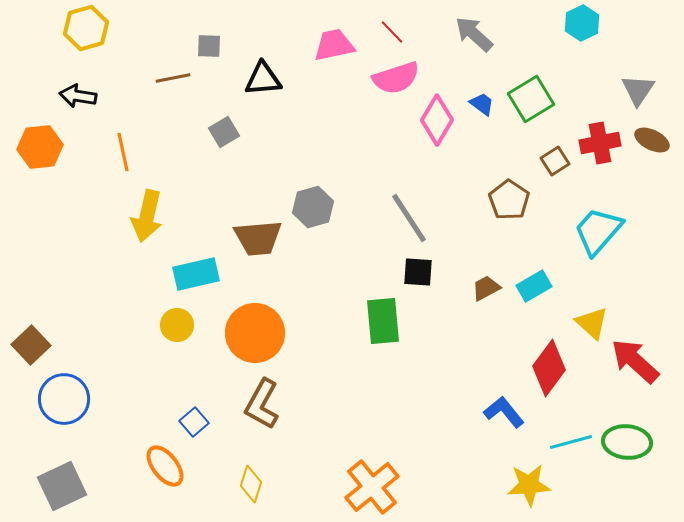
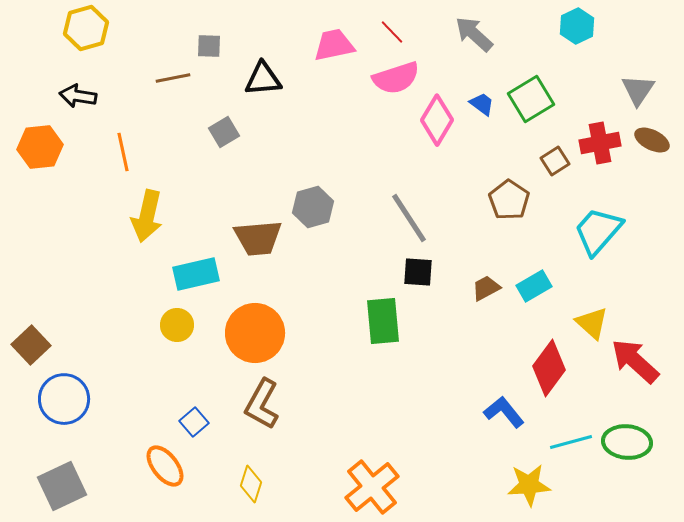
cyan hexagon at (582, 23): moved 5 px left, 3 px down
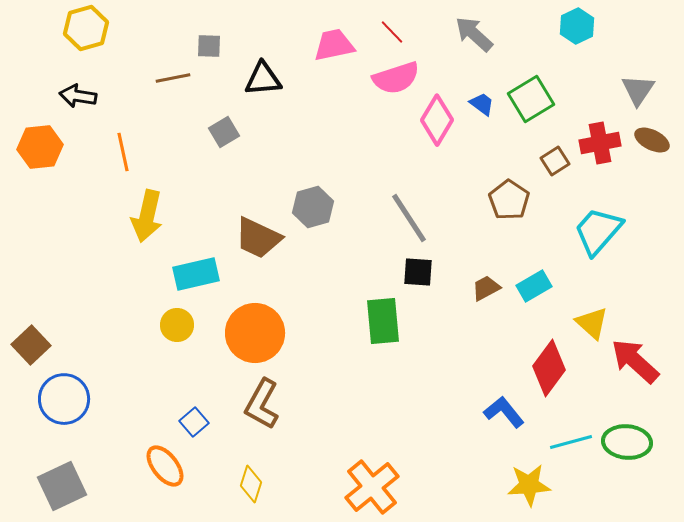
brown trapezoid at (258, 238): rotated 30 degrees clockwise
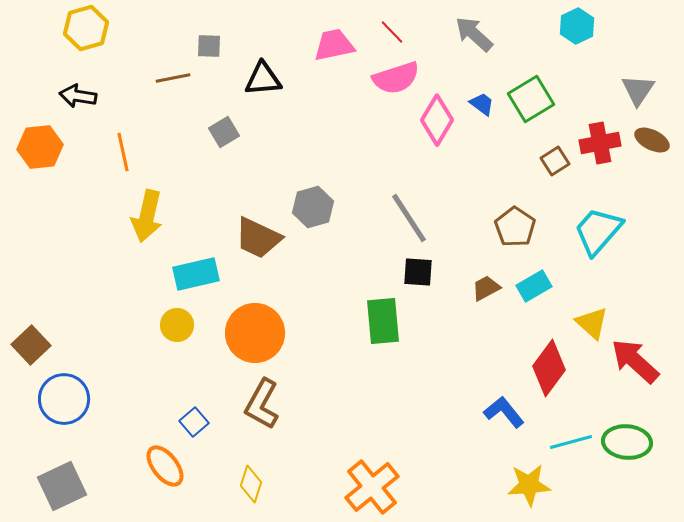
brown pentagon at (509, 200): moved 6 px right, 27 px down
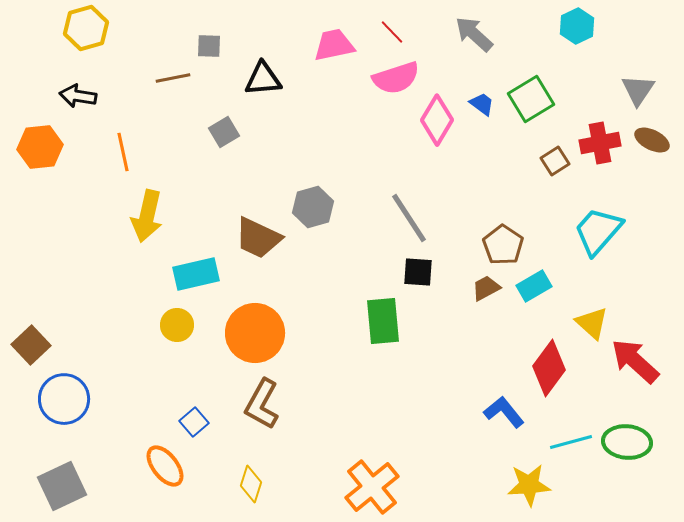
brown pentagon at (515, 227): moved 12 px left, 18 px down
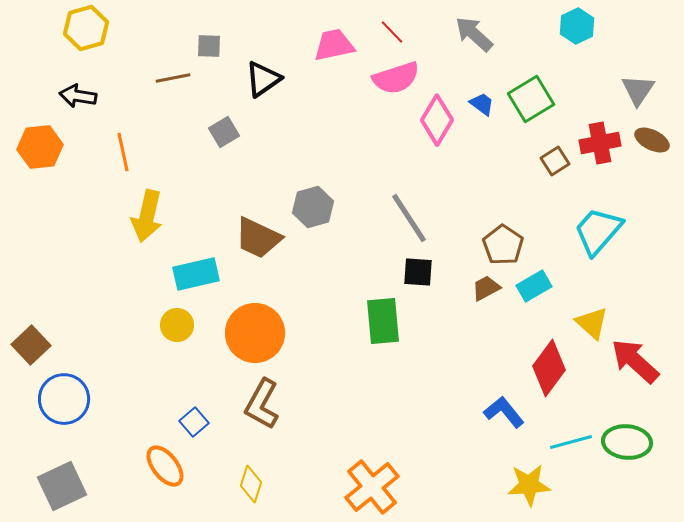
black triangle at (263, 79): rotated 30 degrees counterclockwise
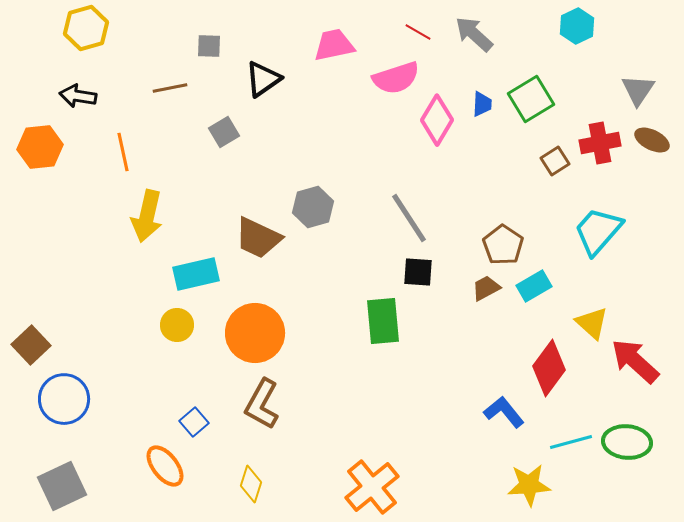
red line at (392, 32): moved 26 px right; rotated 16 degrees counterclockwise
brown line at (173, 78): moved 3 px left, 10 px down
blue trapezoid at (482, 104): rotated 56 degrees clockwise
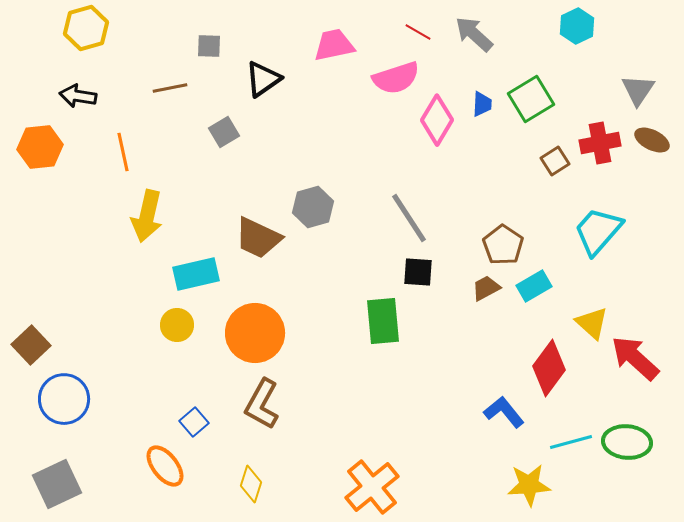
red arrow at (635, 361): moved 3 px up
gray square at (62, 486): moved 5 px left, 2 px up
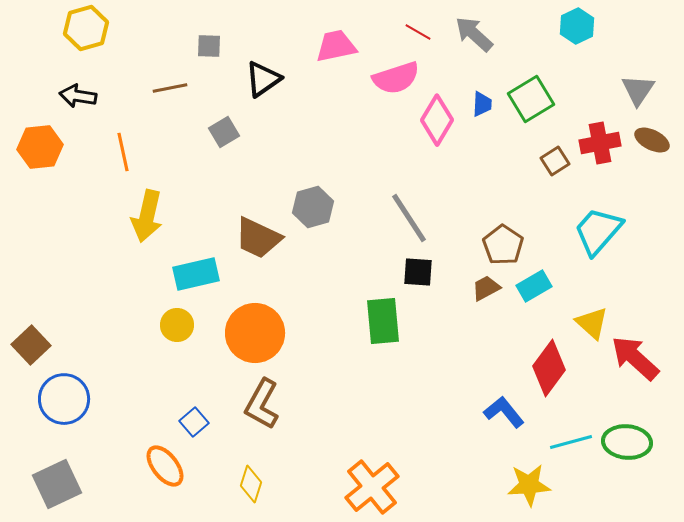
pink trapezoid at (334, 45): moved 2 px right, 1 px down
